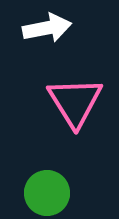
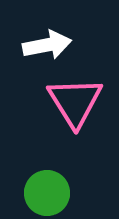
white arrow: moved 17 px down
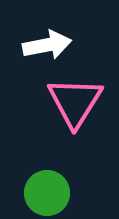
pink triangle: rotated 4 degrees clockwise
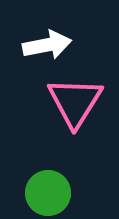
green circle: moved 1 px right
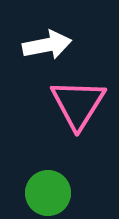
pink triangle: moved 3 px right, 2 px down
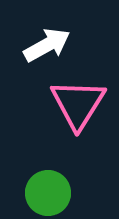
white arrow: rotated 18 degrees counterclockwise
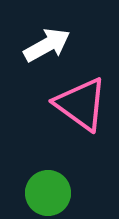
pink triangle: moved 3 px right; rotated 26 degrees counterclockwise
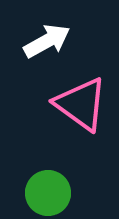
white arrow: moved 4 px up
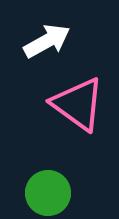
pink triangle: moved 3 px left
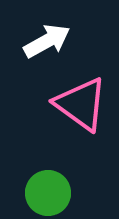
pink triangle: moved 3 px right
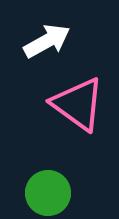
pink triangle: moved 3 px left
